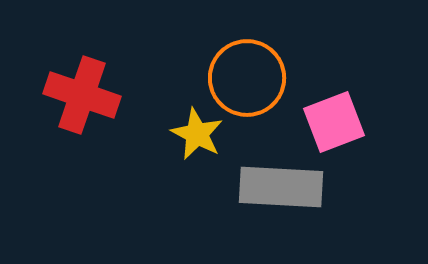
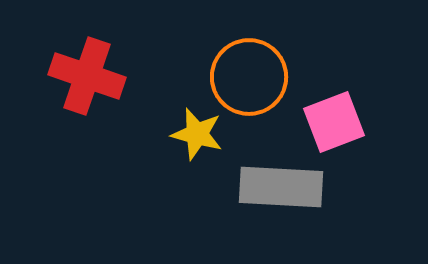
orange circle: moved 2 px right, 1 px up
red cross: moved 5 px right, 19 px up
yellow star: rotated 12 degrees counterclockwise
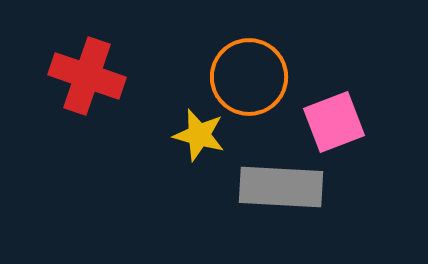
yellow star: moved 2 px right, 1 px down
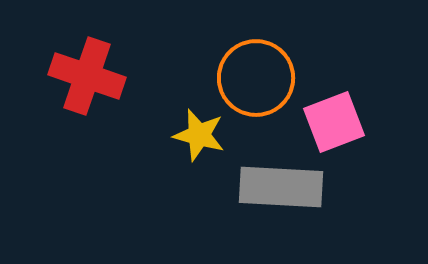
orange circle: moved 7 px right, 1 px down
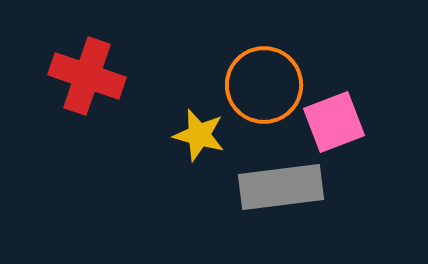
orange circle: moved 8 px right, 7 px down
gray rectangle: rotated 10 degrees counterclockwise
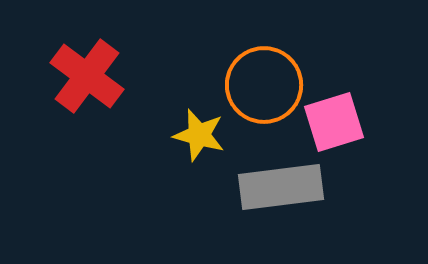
red cross: rotated 18 degrees clockwise
pink square: rotated 4 degrees clockwise
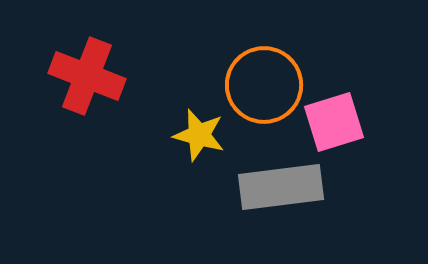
red cross: rotated 16 degrees counterclockwise
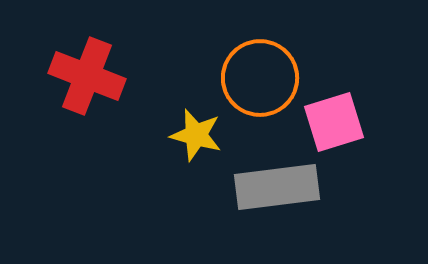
orange circle: moved 4 px left, 7 px up
yellow star: moved 3 px left
gray rectangle: moved 4 px left
